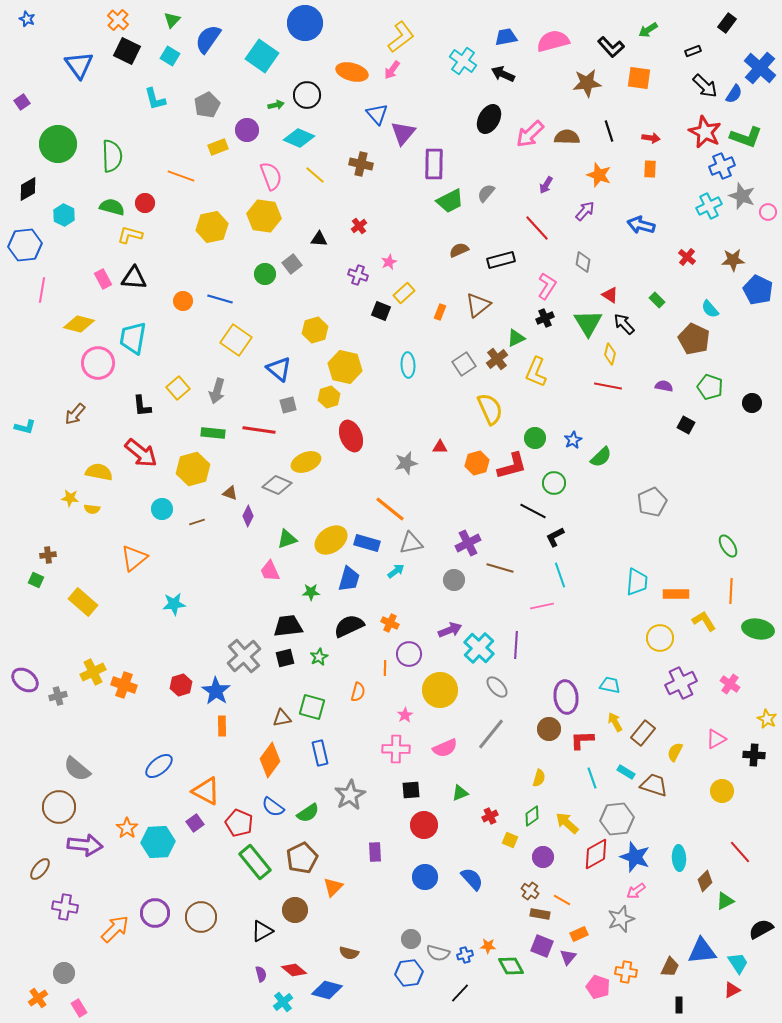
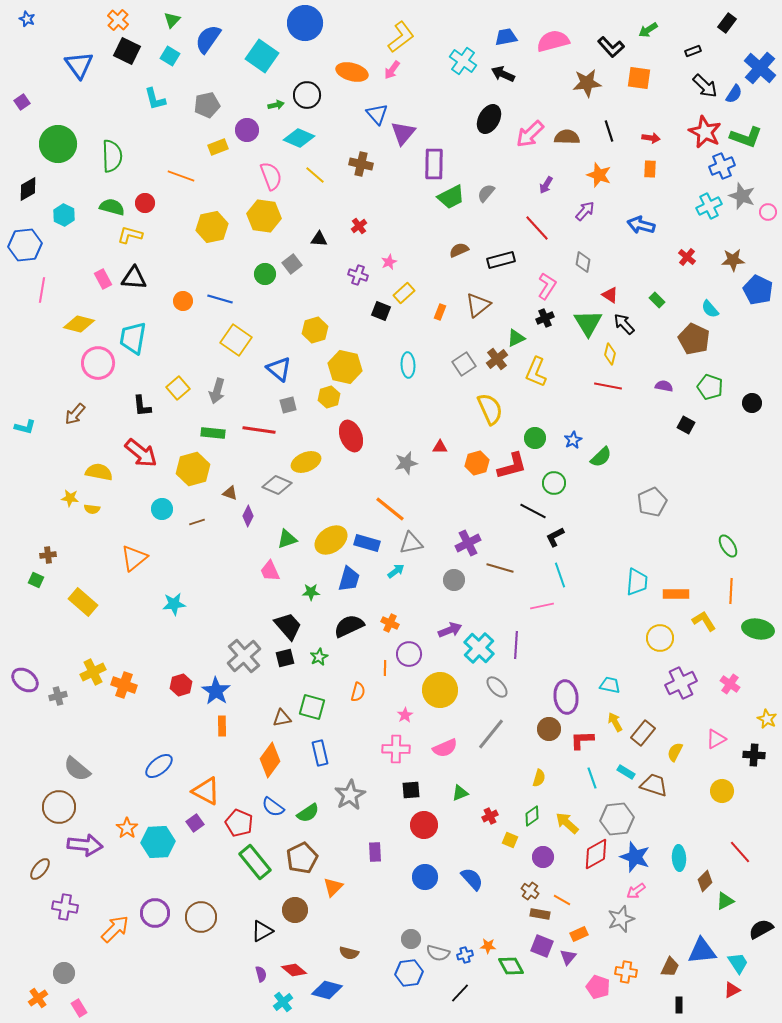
gray pentagon at (207, 105): rotated 15 degrees clockwise
green trapezoid at (450, 201): moved 1 px right, 4 px up
black trapezoid at (288, 626): rotated 56 degrees clockwise
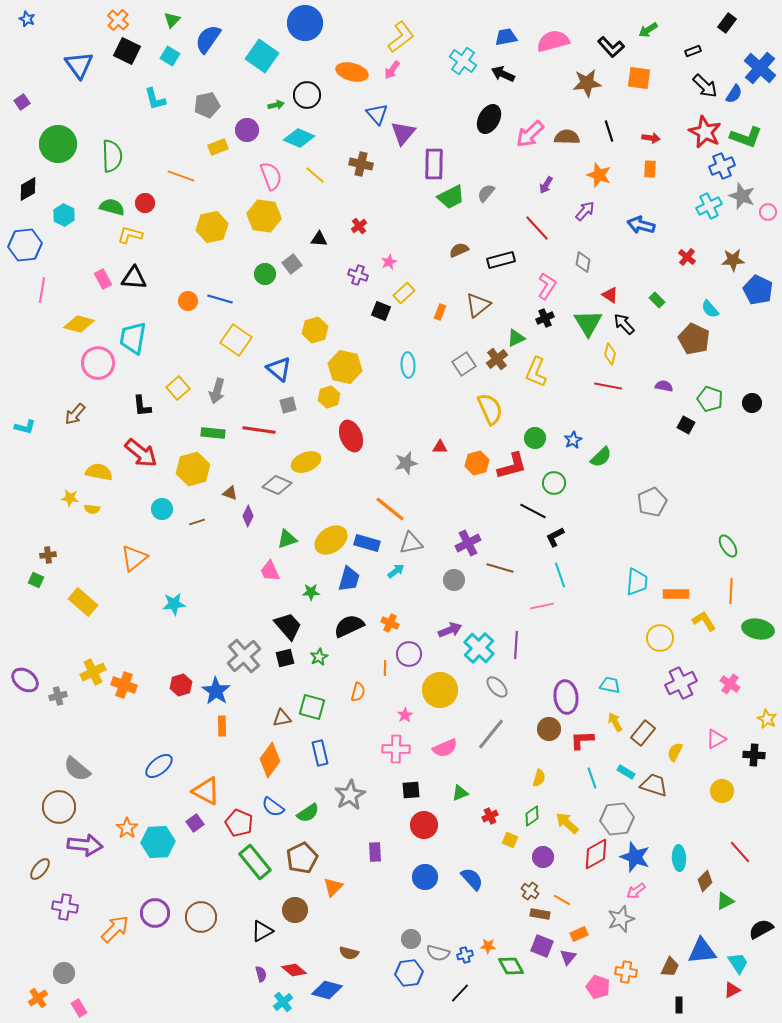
orange circle at (183, 301): moved 5 px right
green pentagon at (710, 387): moved 12 px down
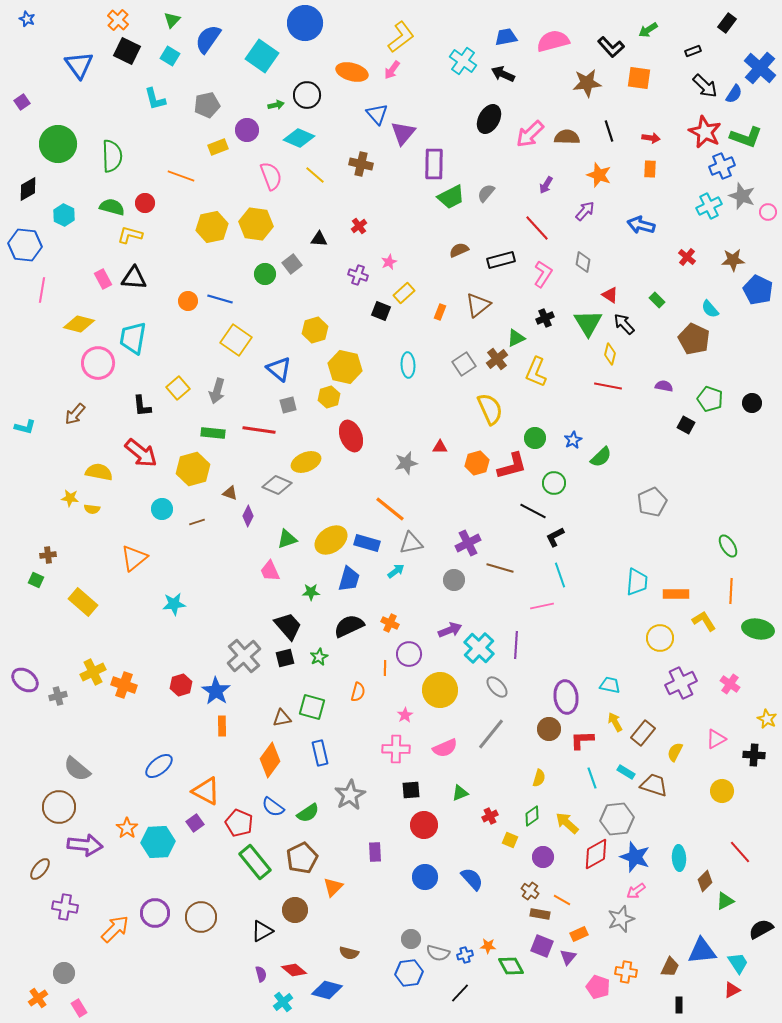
yellow hexagon at (264, 216): moved 8 px left, 8 px down
blue hexagon at (25, 245): rotated 12 degrees clockwise
pink L-shape at (547, 286): moved 4 px left, 12 px up
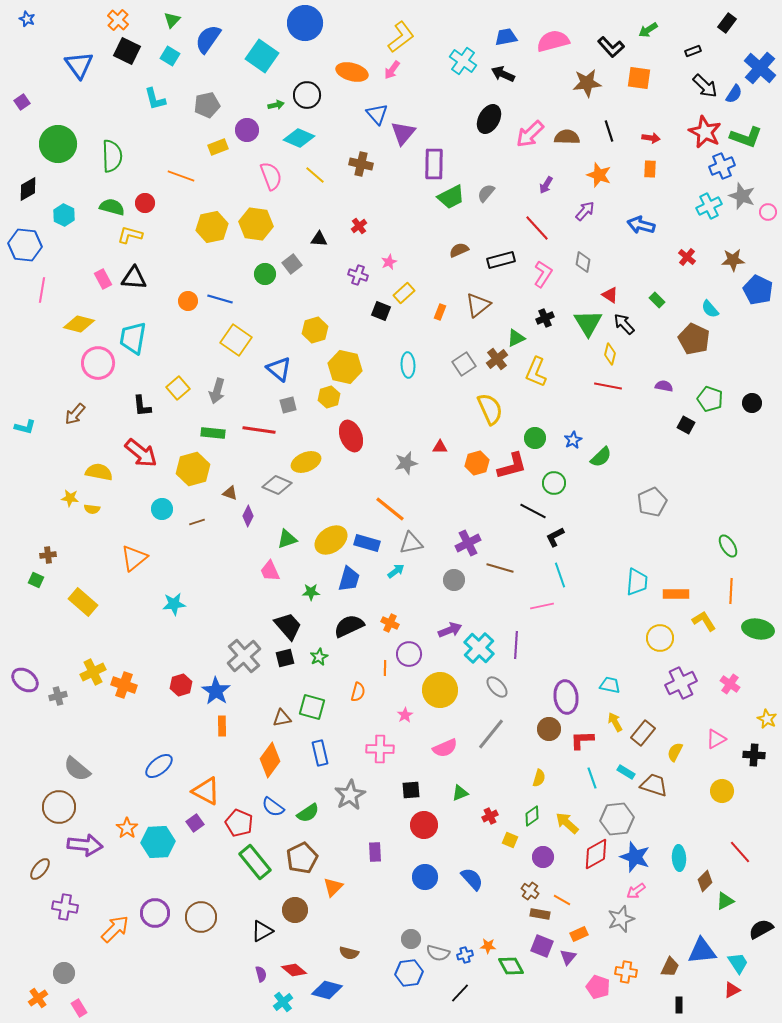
pink cross at (396, 749): moved 16 px left
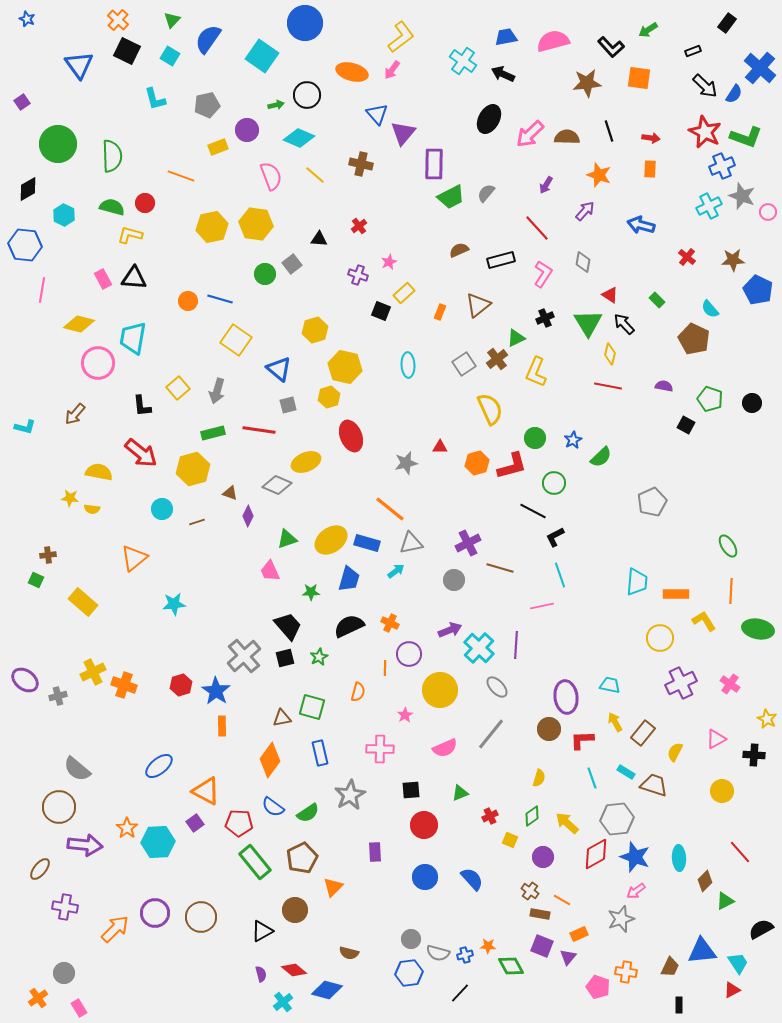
green rectangle at (213, 433): rotated 20 degrees counterclockwise
red pentagon at (239, 823): rotated 20 degrees counterclockwise
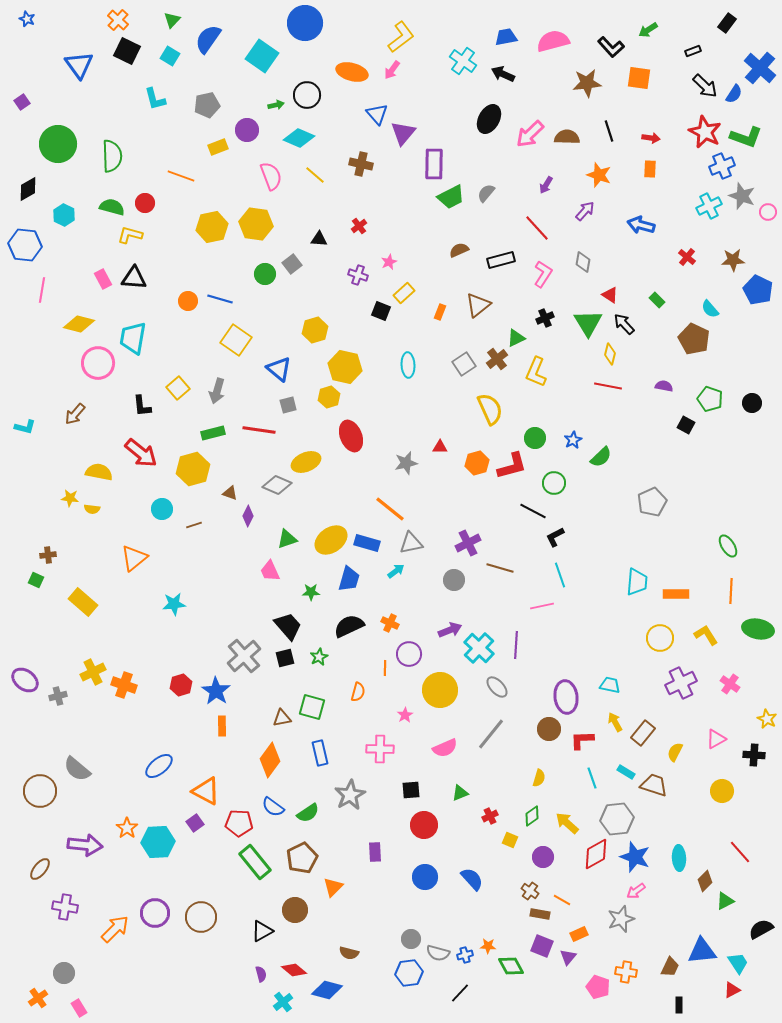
brown line at (197, 522): moved 3 px left, 3 px down
yellow L-shape at (704, 621): moved 2 px right, 14 px down
brown circle at (59, 807): moved 19 px left, 16 px up
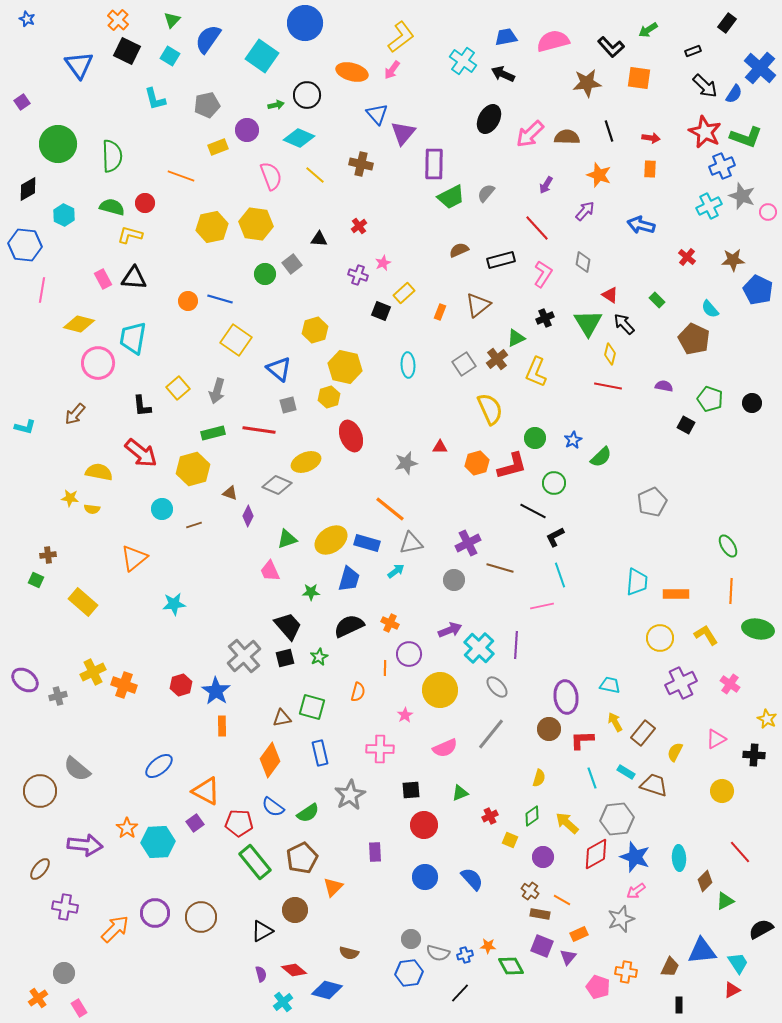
pink star at (389, 262): moved 6 px left, 1 px down
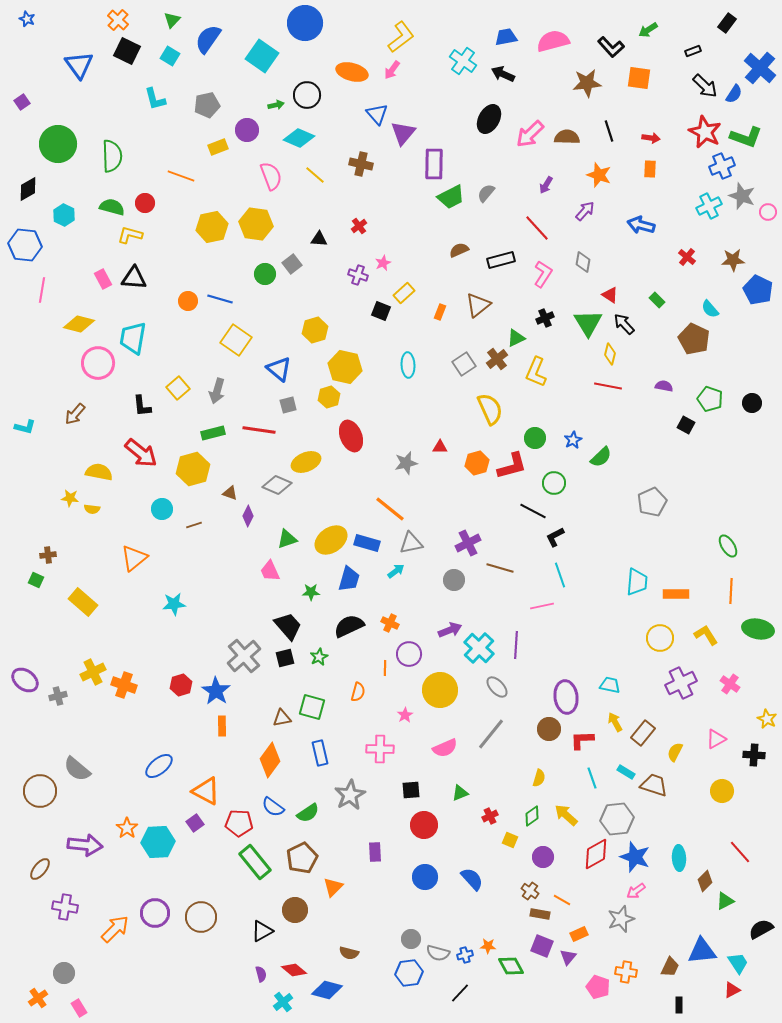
yellow arrow at (567, 823): moved 1 px left, 8 px up
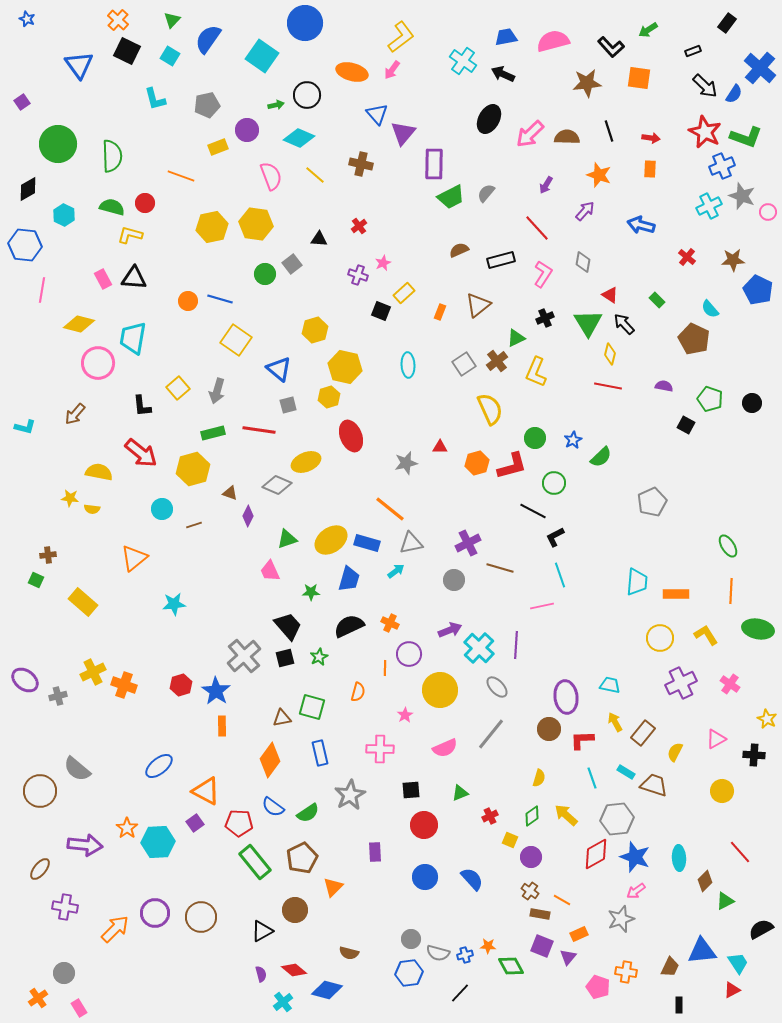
brown cross at (497, 359): moved 2 px down
purple circle at (543, 857): moved 12 px left
